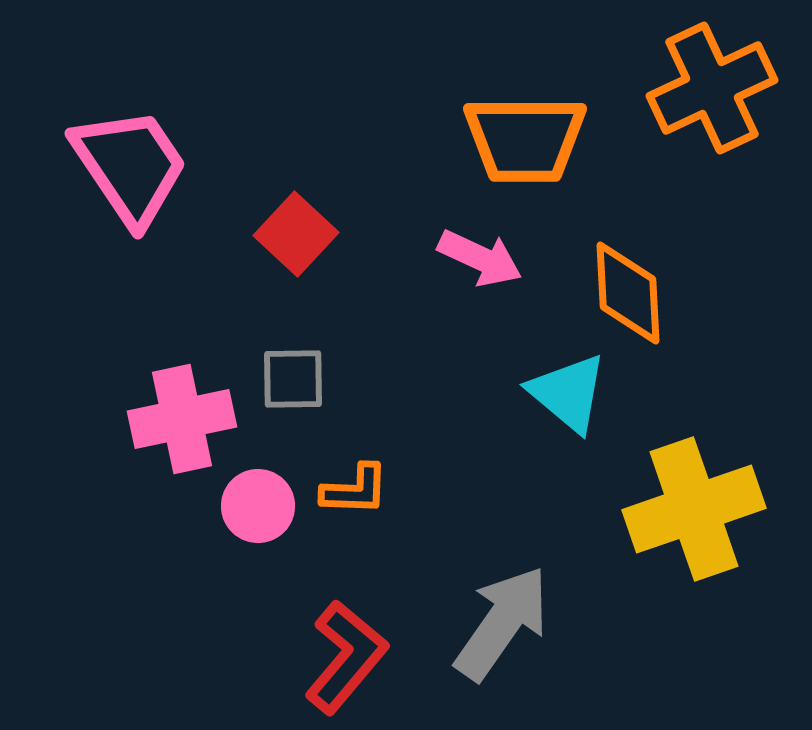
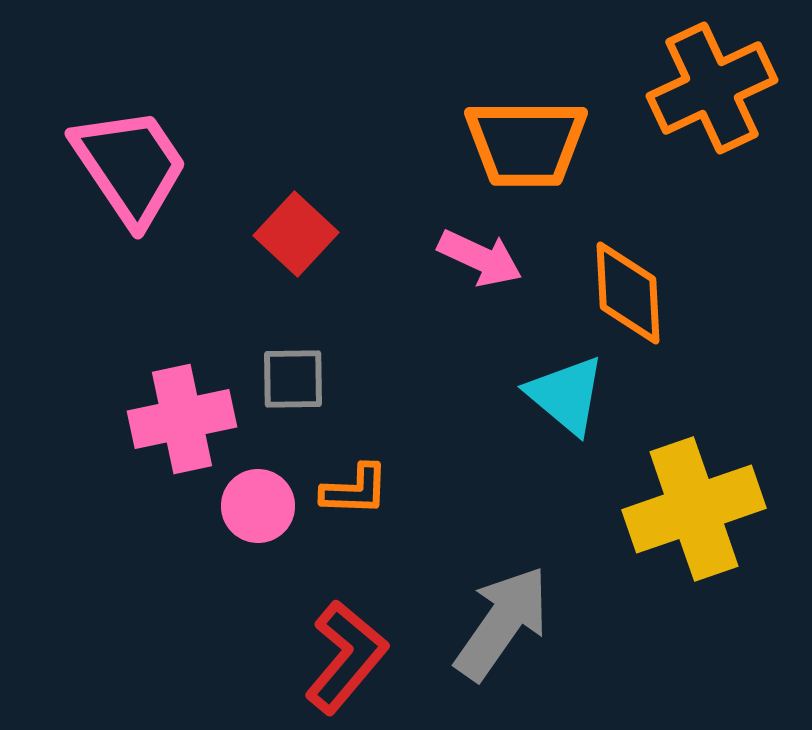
orange trapezoid: moved 1 px right, 4 px down
cyan triangle: moved 2 px left, 2 px down
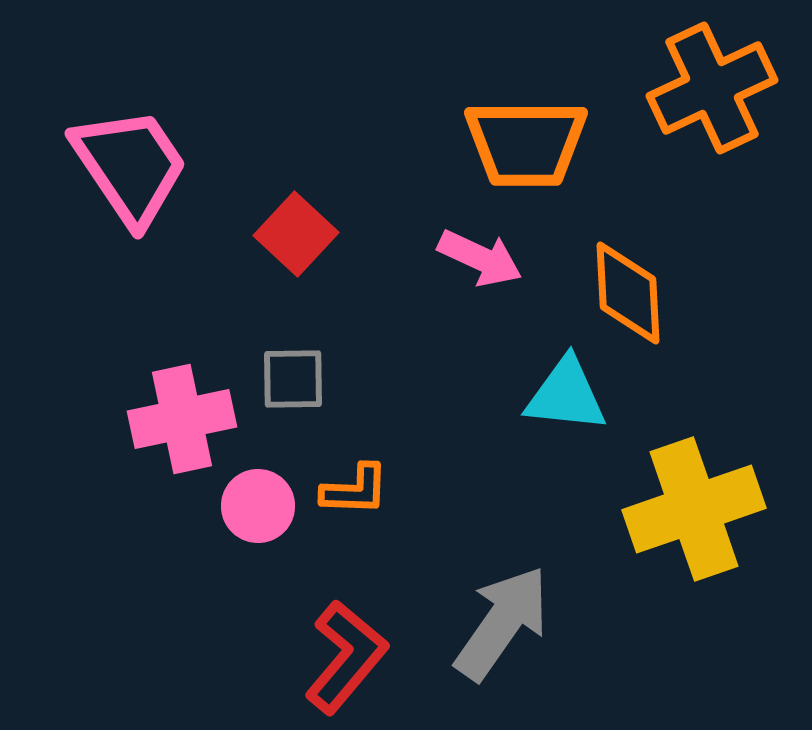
cyan triangle: rotated 34 degrees counterclockwise
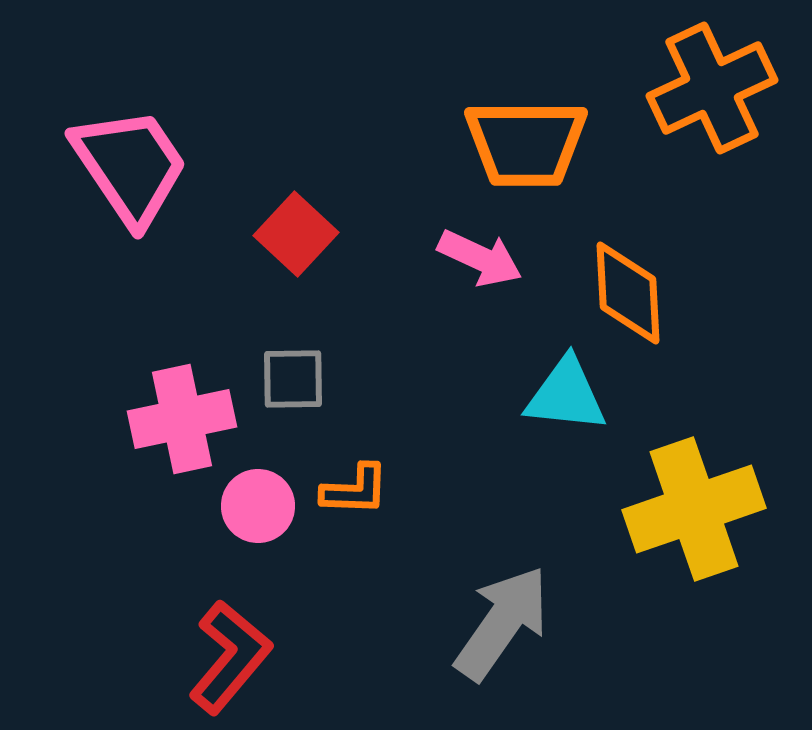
red L-shape: moved 116 px left
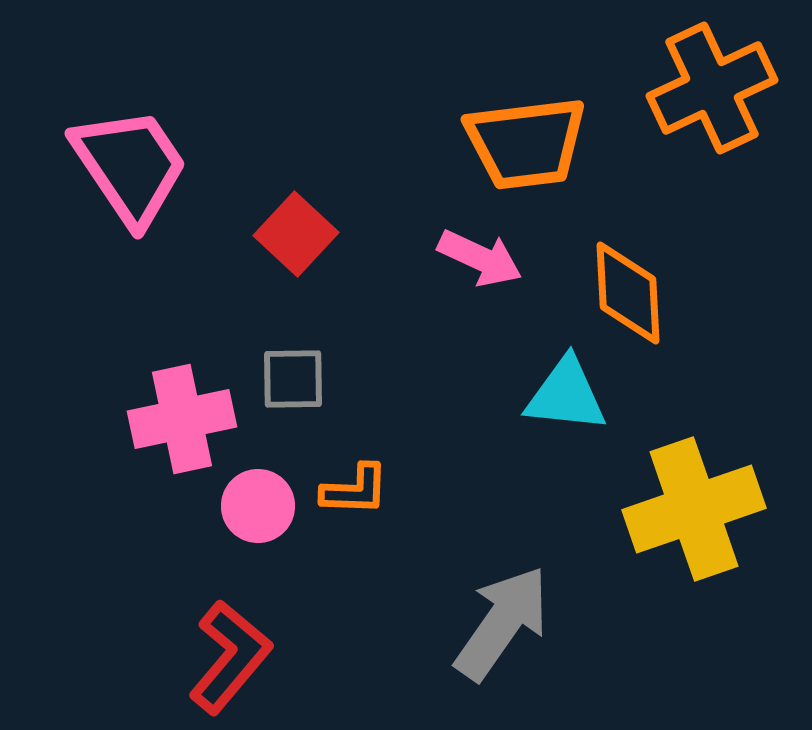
orange trapezoid: rotated 7 degrees counterclockwise
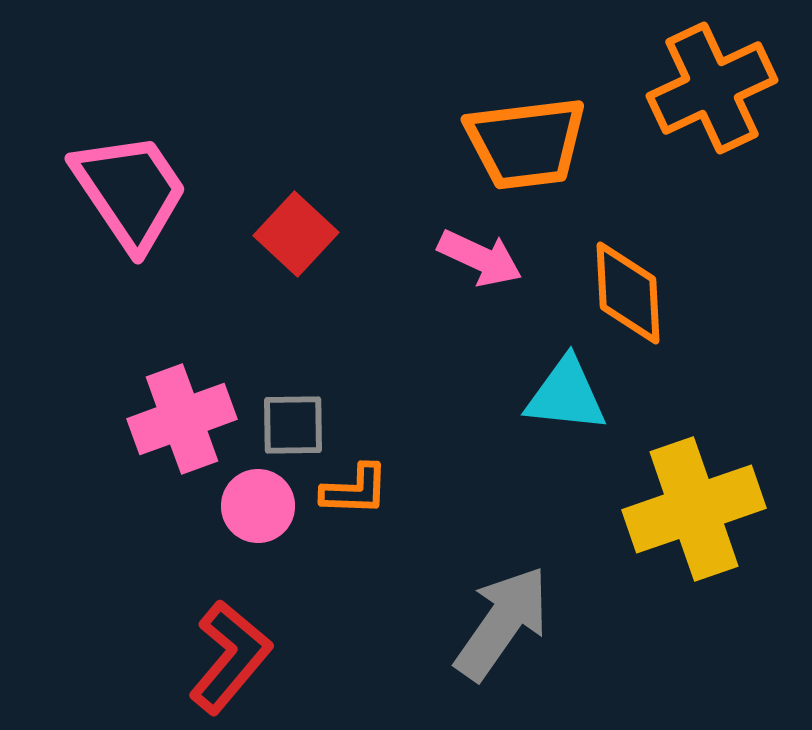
pink trapezoid: moved 25 px down
gray square: moved 46 px down
pink cross: rotated 8 degrees counterclockwise
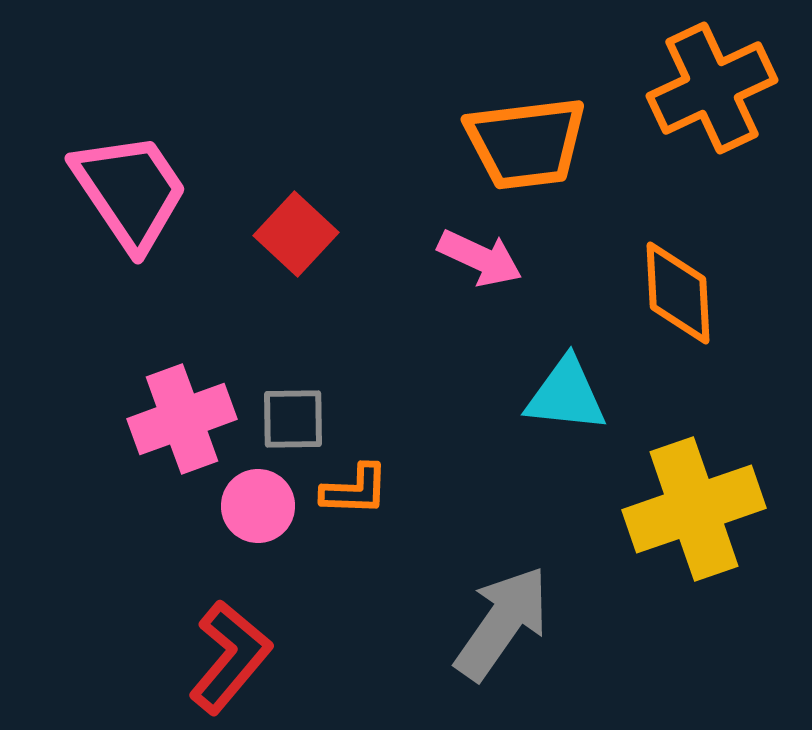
orange diamond: moved 50 px right
gray square: moved 6 px up
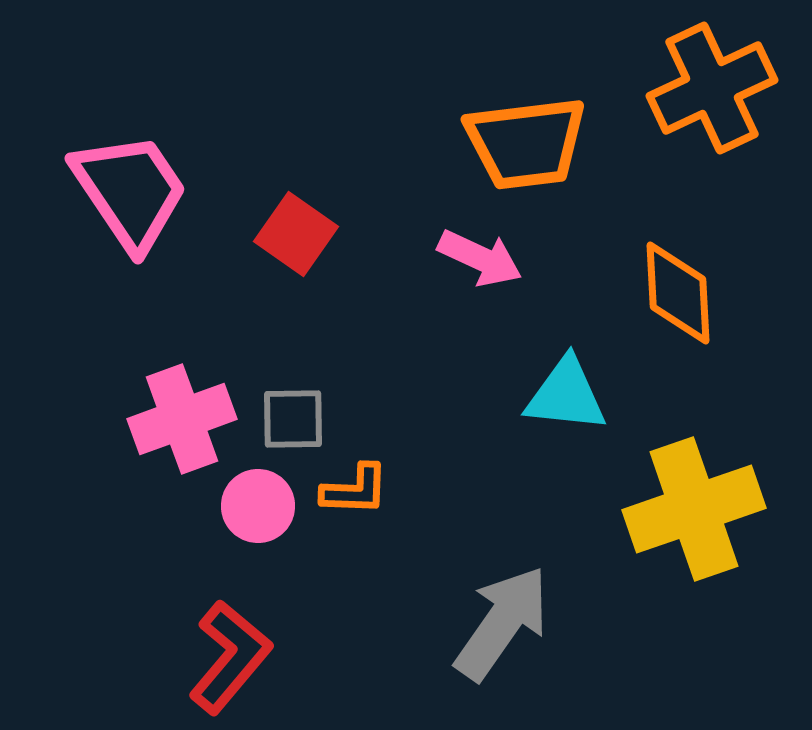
red square: rotated 8 degrees counterclockwise
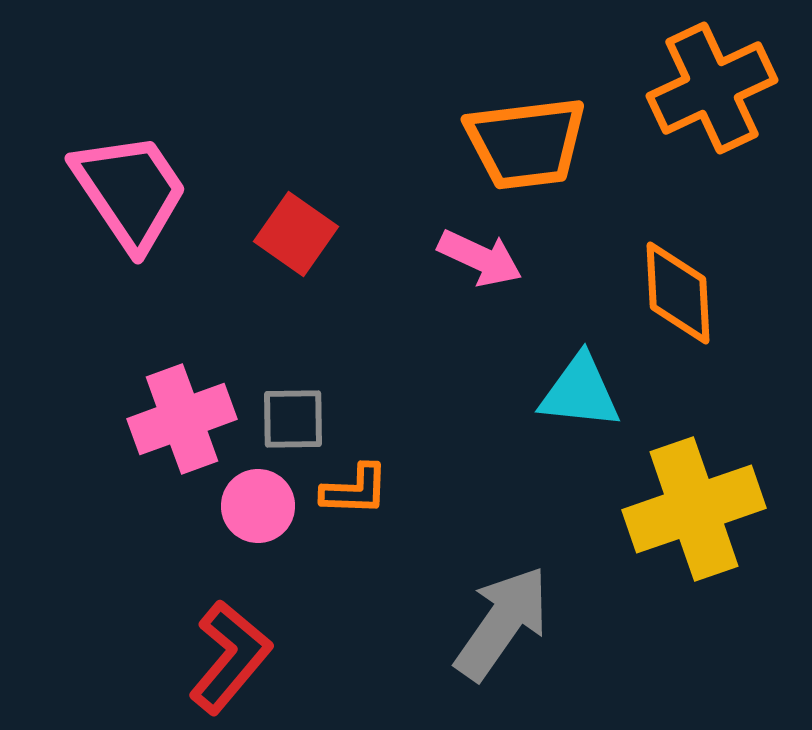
cyan triangle: moved 14 px right, 3 px up
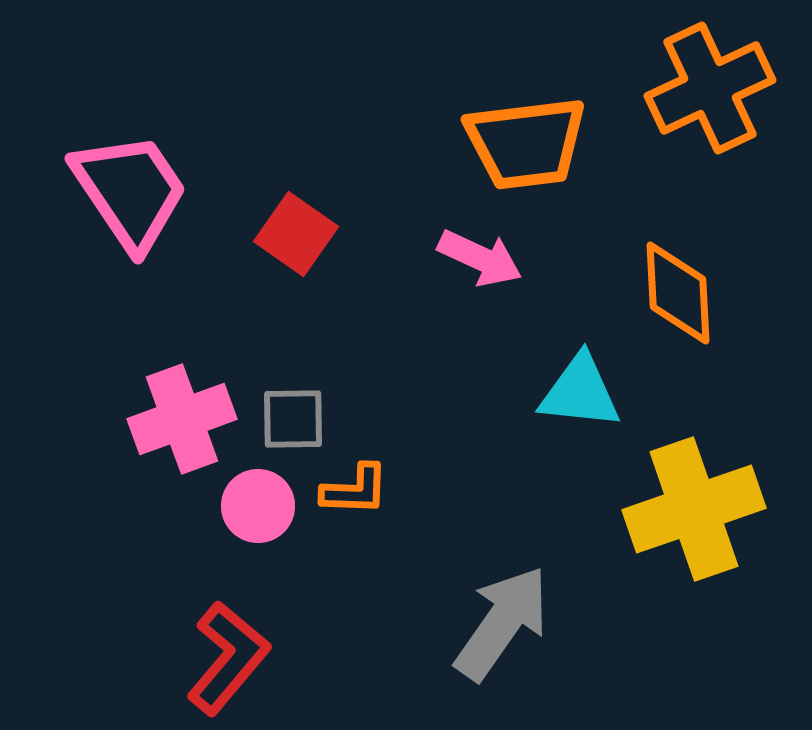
orange cross: moved 2 px left
red L-shape: moved 2 px left, 1 px down
